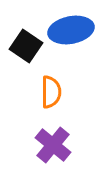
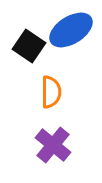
blue ellipse: rotated 21 degrees counterclockwise
black square: moved 3 px right
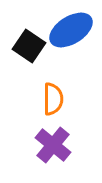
orange semicircle: moved 2 px right, 7 px down
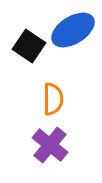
blue ellipse: moved 2 px right
purple cross: moved 3 px left
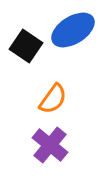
black square: moved 3 px left
orange semicircle: rotated 36 degrees clockwise
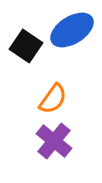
blue ellipse: moved 1 px left
purple cross: moved 4 px right, 4 px up
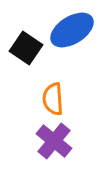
black square: moved 2 px down
orange semicircle: rotated 140 degrees clockwise
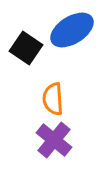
purple cross: moved 1 px up
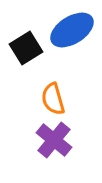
black square: rotated 24 degrees clockwise
orange semicircle: rotated 12 degrees counterclockwise
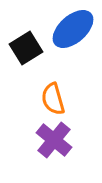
blue ellipse: moved 1 px right, 1 px up; rotated 9 degrees counterclockwise
